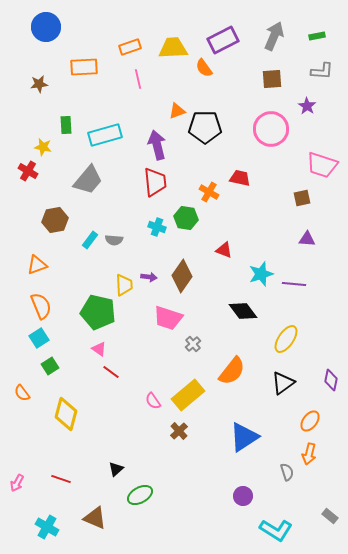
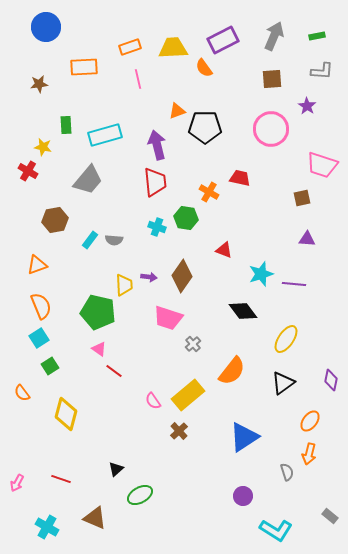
red line at (111, 372): moved 3 px right, 1 px up
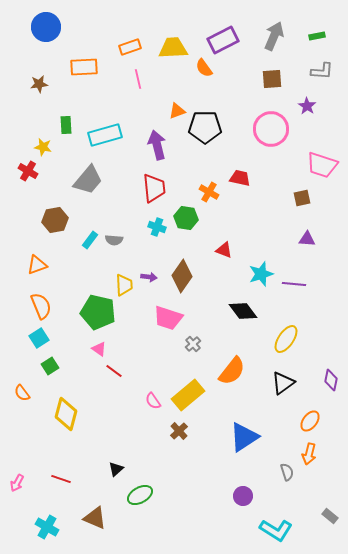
red trapezoid at (155, 182): moved 1 px left, 6 px down
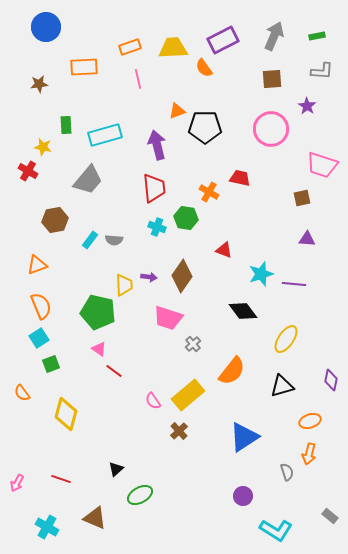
green square at (50, 366): moved 1 px right, 2 px up; rotated 12 degrees clockwise
black triangle at (283, 383): moved 1 px left, 3 px down; rotated 20 degrees clockwise
orange ellipse at (310, 421): rotated 35 degrees clockwise
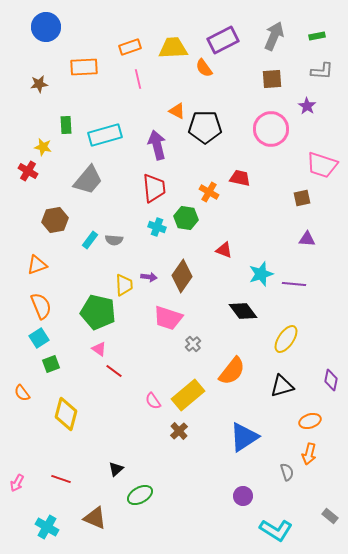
orange triangle at (177, 111): rotated 48 degrees clockwise
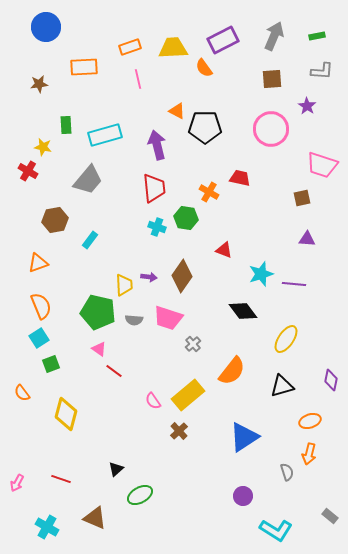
gray semicircle at (114, 240): moved 20 px right, 80 px down
orange triangle at (37, 265): moved 1 px right, 2 px up
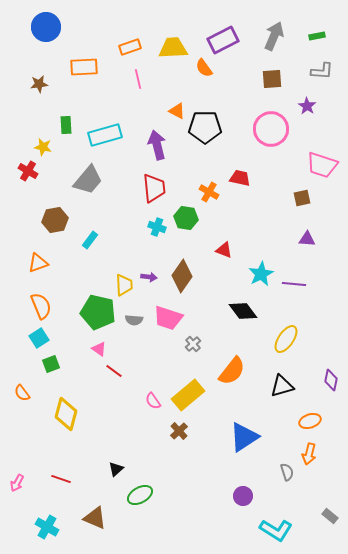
cyan star at (261, 274): rotated 10 degrees counterclockwise
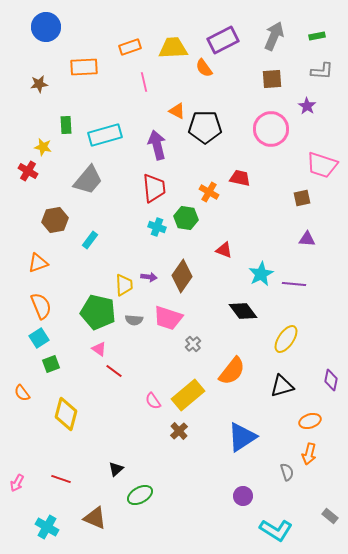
pink line at (138, 79): moved 6 px right, 3 px down
blue triangle at (244, 437): moved 2 px left
